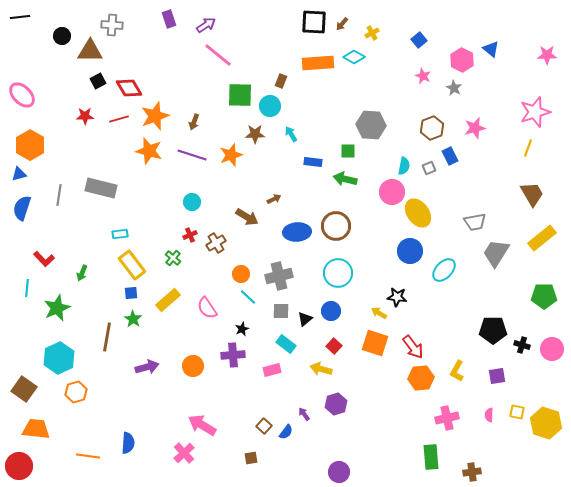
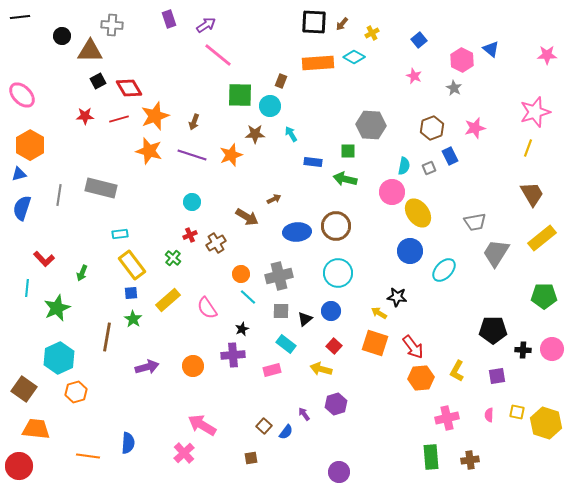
pink star at (423, 76): moved 9 px left
black cross at (522, 345): moved 1 px right, 5 px down; rotated 14 degrees counterclockwise
brown cross at (472, 472): moved 2 px left, 12 px up
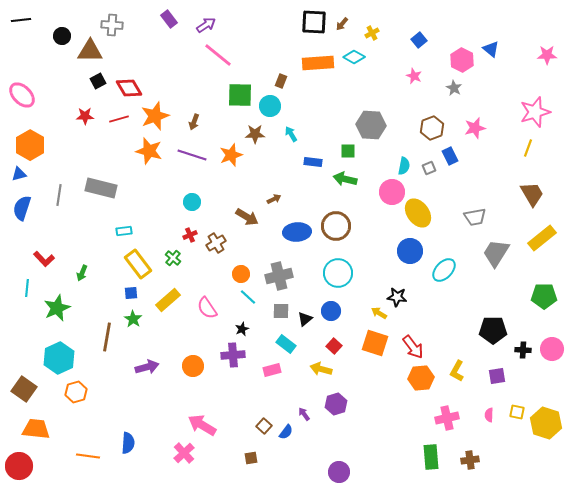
black line at (20, 17): moved 1 px right, 3 px down
purple rectangle at (169, 19): rotated 18 degrees counterclockwise
gray trapezoid at (475, 222): moved 5 px up
cyan rectangle at (120, 234): moved 4 px right, 3 px up
yellow rectangle at (132, 265): moved 6 px right, 1 px up
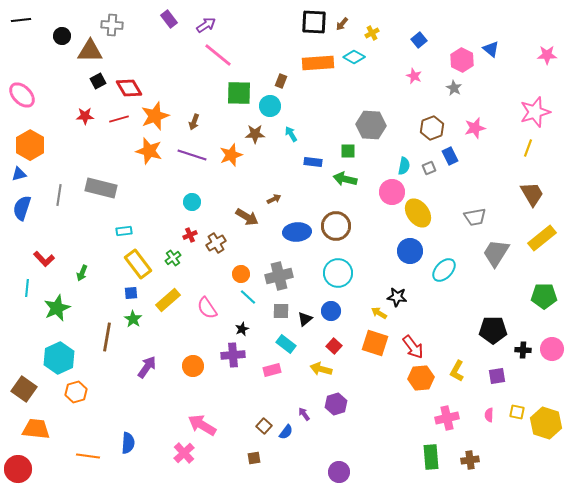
green square at (240, 95): moved 1 px left, 2 px up
green cross at (173, 258): rotated 14 degrees clockwise
purple arrow at (147, 367): rotated 40 degrees counterclockwise
brown square at (251, 458): moved 3 px right
red circle at (19, 466): moved 1 px left, 3 px down
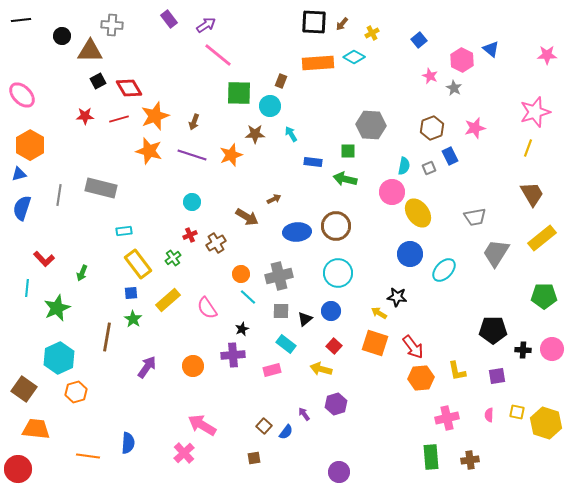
pink star at (414, 76): moved 16 px right
blue circle at (410, 251): moved 3 px down
yellow L-shape at (457, 371): rotated 40 degrees counterclockwise
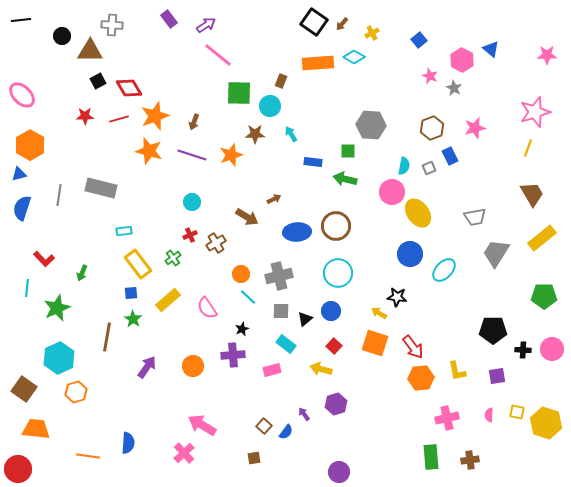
black square at (314, 22): rotated 32 degrees clockwise
